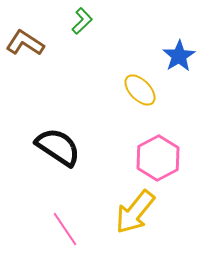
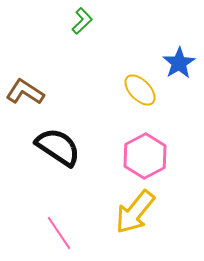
brown L-shape: moved 49 px down
blue star: moved 7 px down
pink hexagon: moved 13 px left, 2 px up
pink line: moved 6 px left, 4 px down
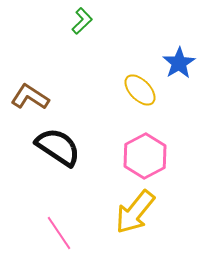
brown L-shape: moved 5 px right, 5 px down
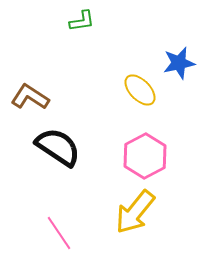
green L-shape: rotated 36 degrees clockwise
blue star: rotated 20 degrees clockwise
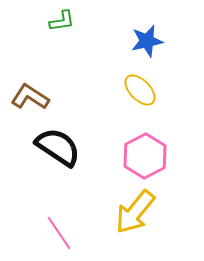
green L-shape: moved 20 px left
blue star: moved 32 px left, 22 px up
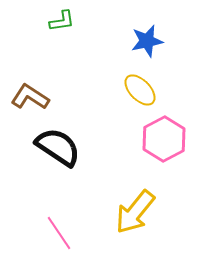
pink hexagon: moved 19 px right, 17 px up
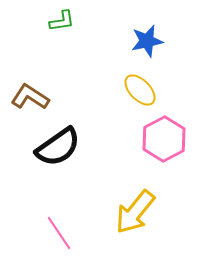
black semicircle: rotated 111 degrees clockwise
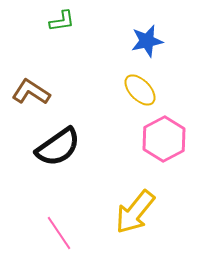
brown L-shape: moved 1 px right, 5 px up
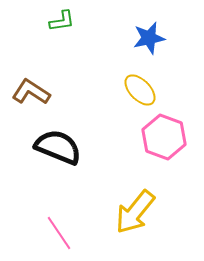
blue star: moved 2 px right, 3 px up
pink hexagon: moved 2 px up; rotated 12 degrees counterclockwise
black semicircle: rotated 123 degrees counterclockwise
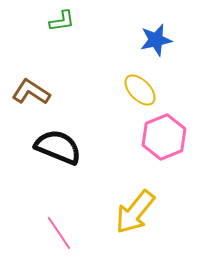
blue star: moved 7 px right, 2 px down
pink hexagon: rotated 18 degrees clockwise
